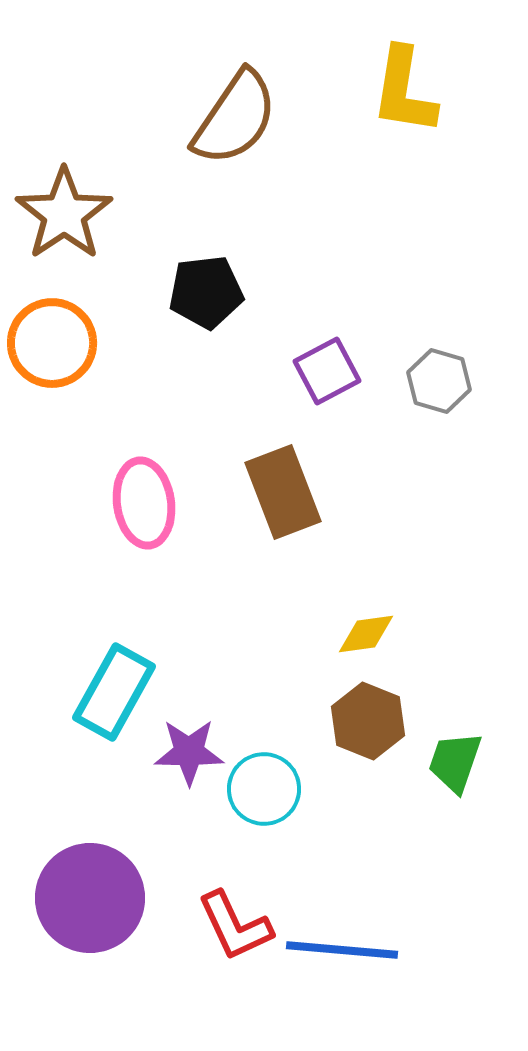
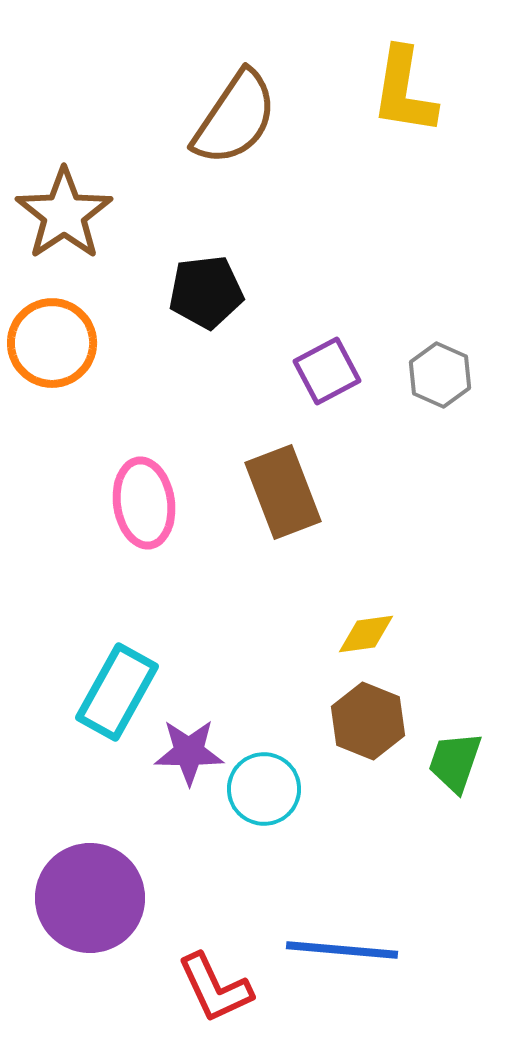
gray hexagon: moved 1 px right, 6 px up; rotated 8 degrees clockwise
cyan rectangle: moved 3 px right
red L-shape: moved 20 px left, 62 px down
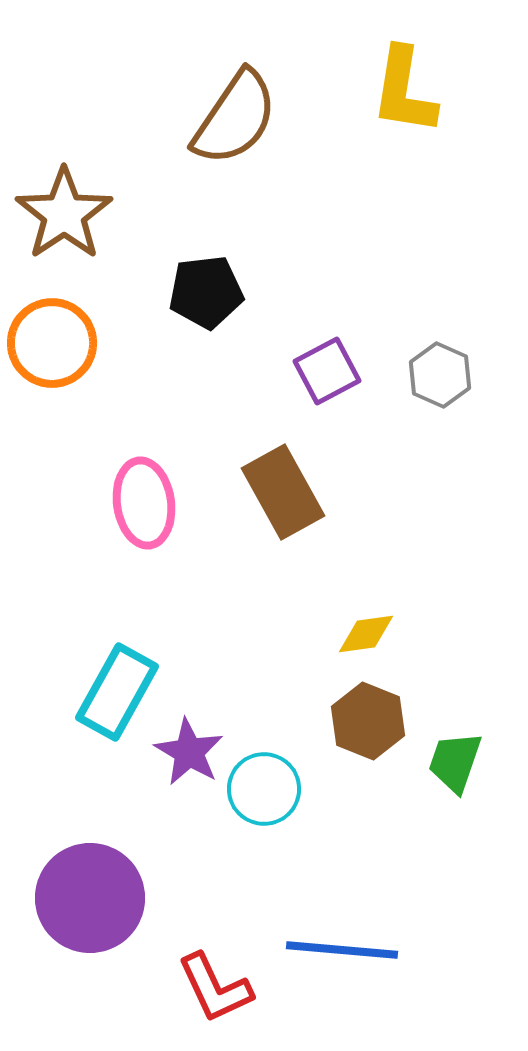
brown rectangle: rotated 8 degrees counterclockwise
purple star: rotated 30 degrees clockwise
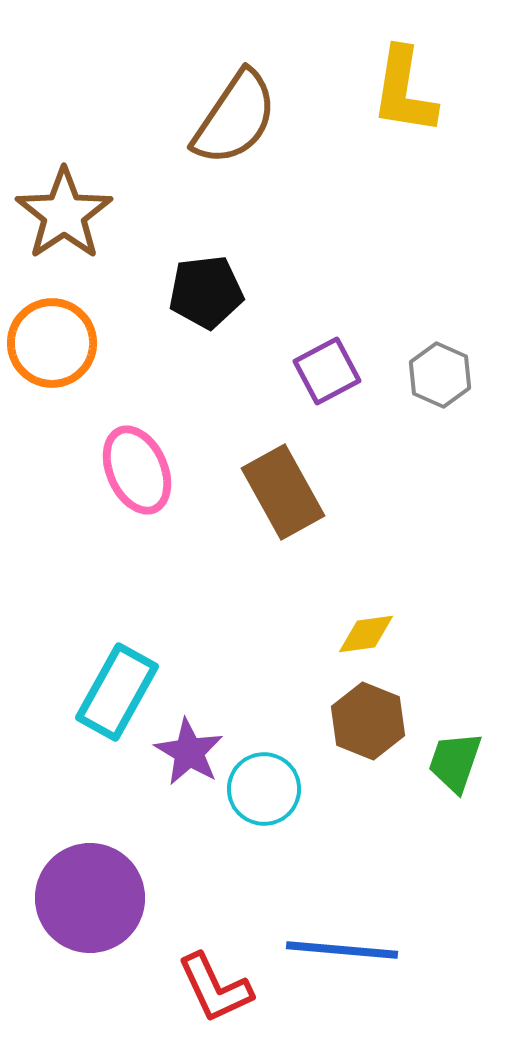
pink ellipse: moved 7 px left, 33 px up; rotated 16 degrees counterclockwise
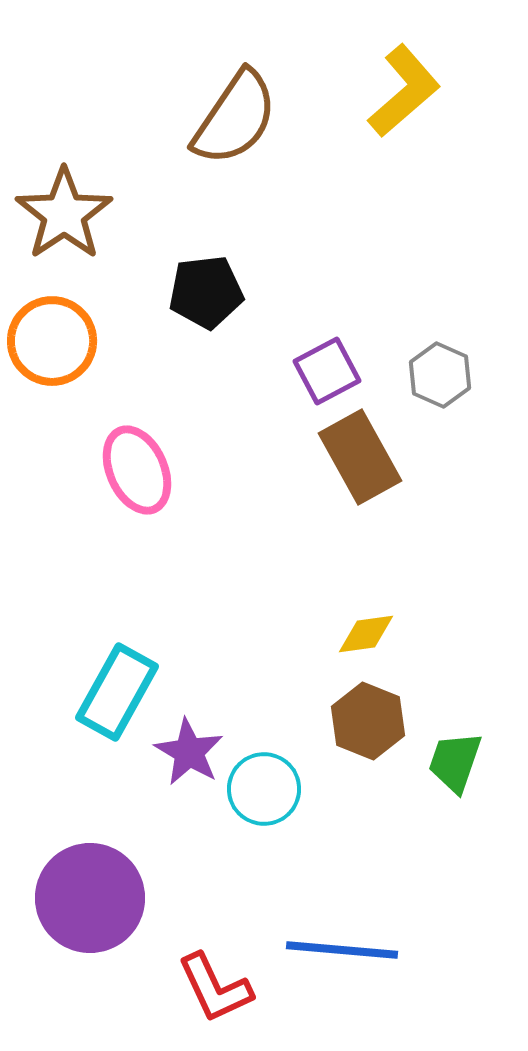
yellow L-shape: rotated 140 degrees counterclockwise
orange circle: moved 2 px up
brown rectangle: moved 77 px right, 35 px up
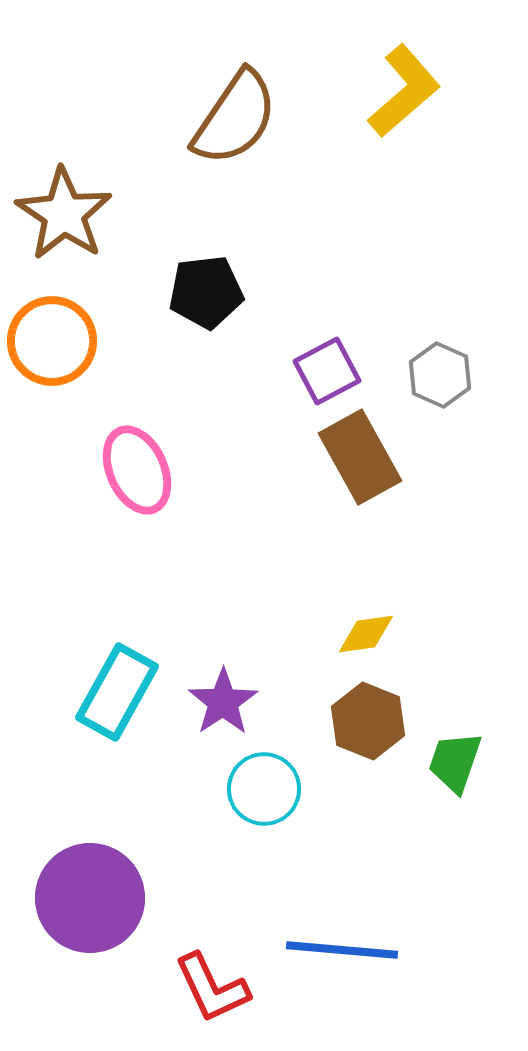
brown star: rotated 4 degrees counterclockwise
purple star: moved 34 px right, 50 px up; rotated 8 degrees clockwise
red L-shape: moved 3 px left
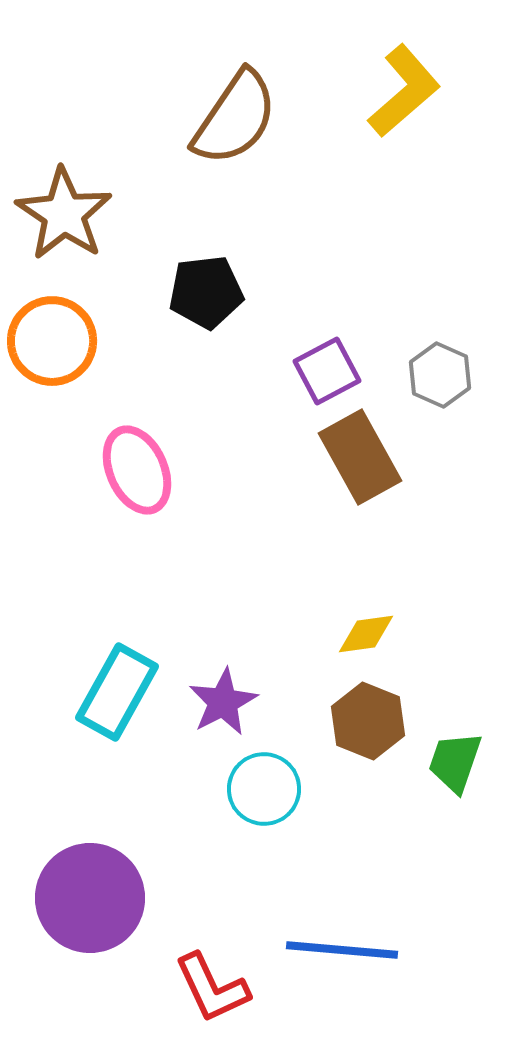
purple star: rotated 6 degrees clockwise
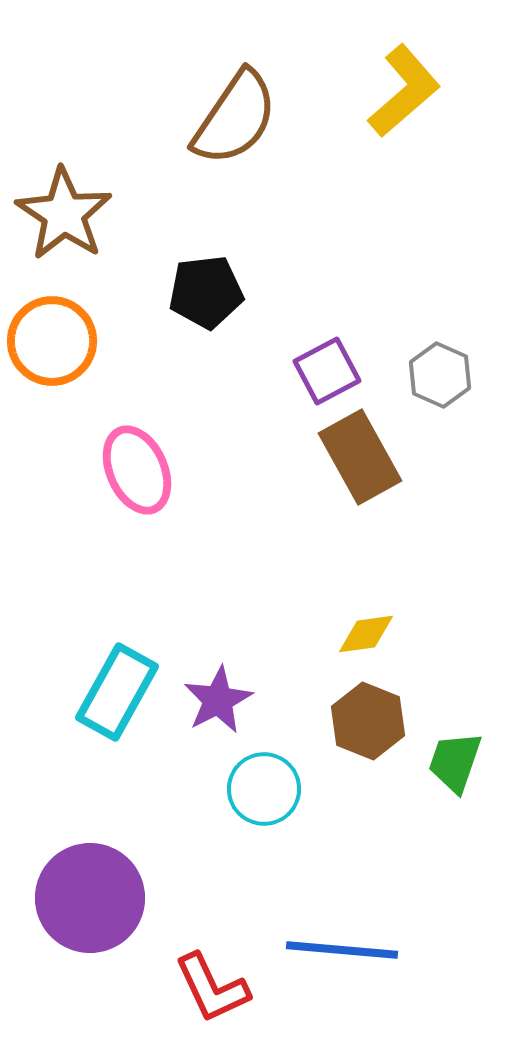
purple star: moved 5 px left, 2 px up
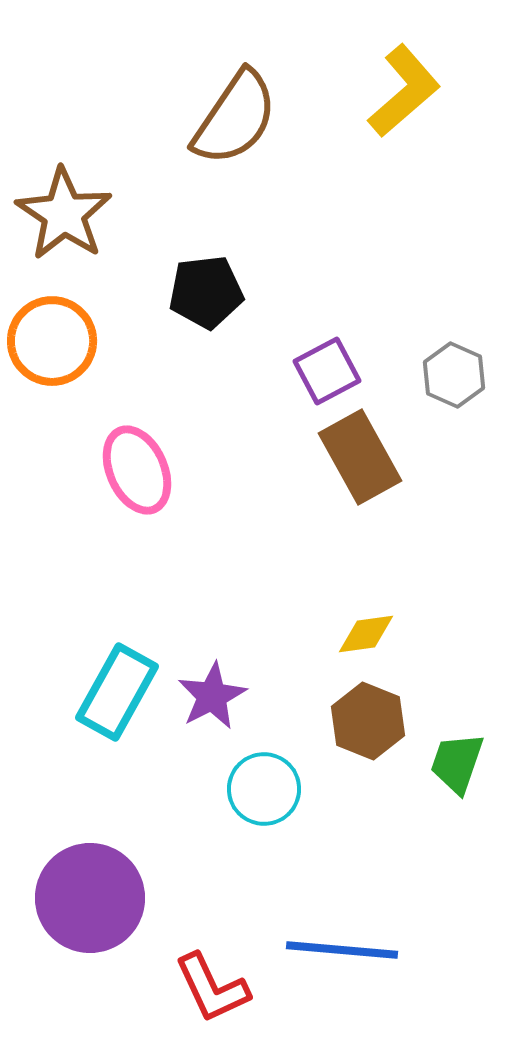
gray hexagon: moved 14 px right
purple star: moved 6 px left, 4 px up
green trapezoid: moved 2 px right, 1 px down
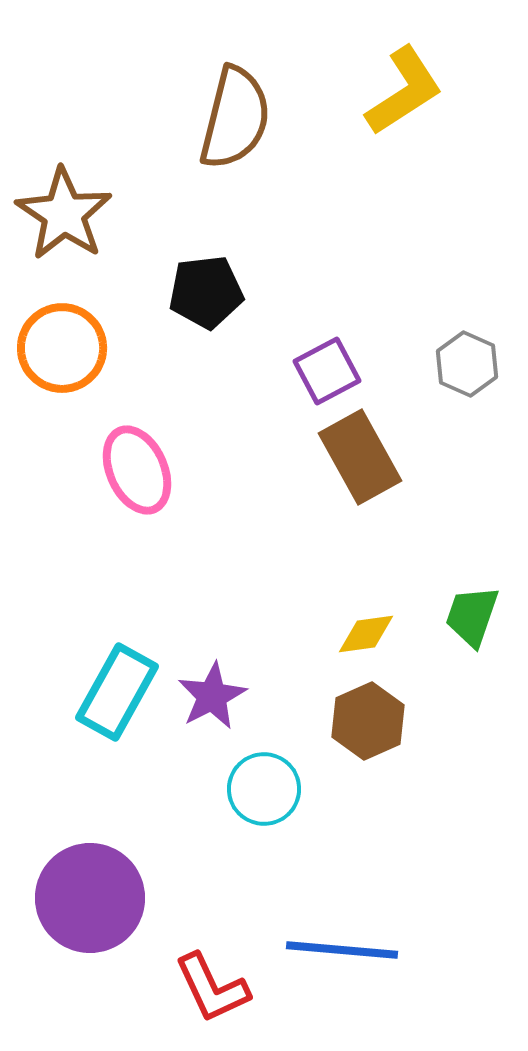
yellow L-shape: rotated 8 degrees clockwise
brown semicircle: rotated 20 degrees counterclockwise
orange circle: moved 10 px right, 7 px down
gray hexagon: moved 13 px right, 11 px up
brown hexagon: rotated 14 degrees clockwise
green trapezoid: moved 15 px right, 147 px up
